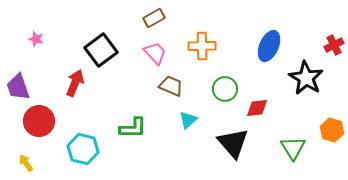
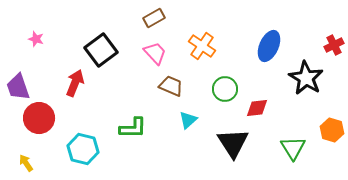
orange cross: rotated 36 degrees clockwise
red circle: moved 3 px up
black triangle: rotated 8 degrees clockwise
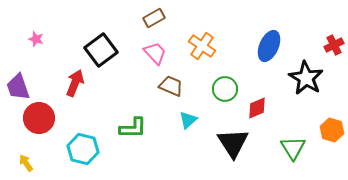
red diamond: rotated 15 degrees counterclockwise
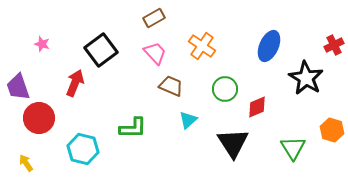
pink star: moved 6 px right, 5 px down
red diamond: moved 1 px up
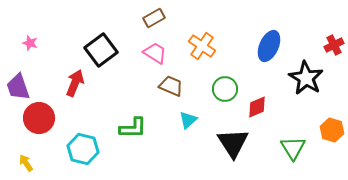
pink star: moved 12 px left, 1 px up
pink trapezoid: rotated 15 degrees counterclockwise
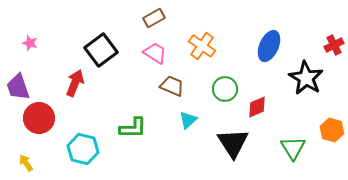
brown trapezoid: moved 1 px right
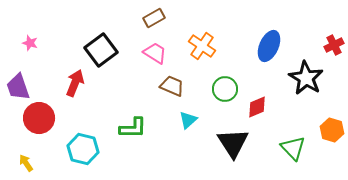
green triangle: rotated 12 degrees counterclockwise
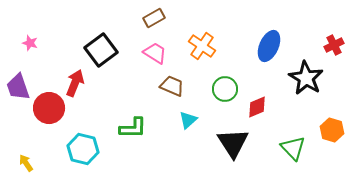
red circle: moved 10 px right, 10 px up
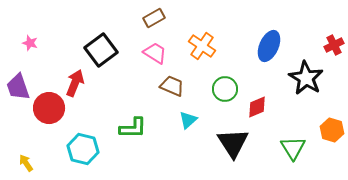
green triangle: rotated 12 degrees clockwise
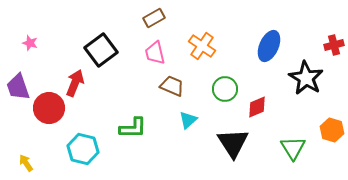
red cross: rotated 12 degrees clockwise
pink trapezoid: rotated 135 degrees counterclockwise
